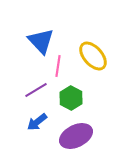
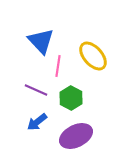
purple line: rotated 55 degrees clockwise
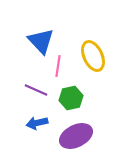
yellow ellipse: rotated 16 degrees clockwise
green hexagon: rotated 20 degrees clockwise
blue arrow: moved 1 px down; rotated 25 degrees clockwise
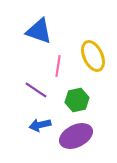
blue triangle: moved 2 px left, 10 px up; rotated 28 degrees counterclockwise
purple line: rotated 10 degrees clockwise
green hexagon: moved 6 px right, 2 px down
blue arrow: moved 3 px right, 2 px down
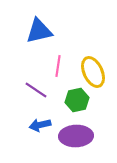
blue triangle: rotated 32 degrees counterclockwise
yellow ellipse: moved 16 px down
purple ellipse: rotated 24 degrees clockwise
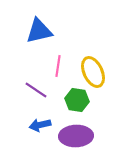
green hexagon: rotated 20 degrees clockwise
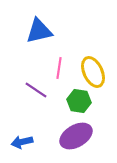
pink line: moved 1 px right, 2 px down
green hexagon: moved 2 px right, 1 px down
blue arrow: moved 18 px left, 17 px down
purple ellipse: rotated 28 degrees counterclockwise
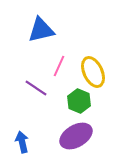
blue triangle: moved 2 px right, 1 px up
pink line: moved 2 px up; rotated 15 degrees clockwise
purple line: moved 2 px up
green hexagon: rotated 15 degrees clockwise
blue arrow: rotated 90 degrees clockwise
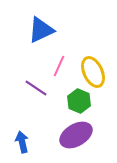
blue triangle: rotated 12 degrees counterclockwise
purple ellipse: moved 1 px up
